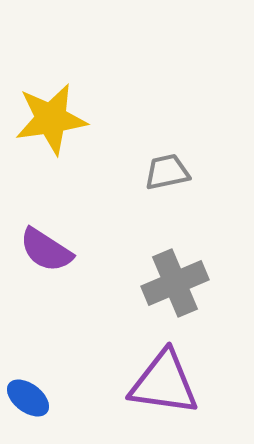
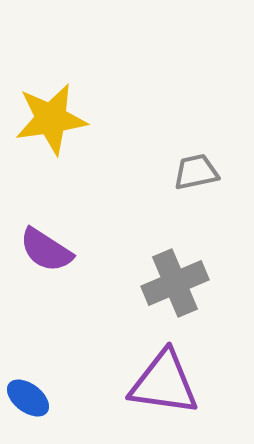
gray trapezoid: moved 29 px right
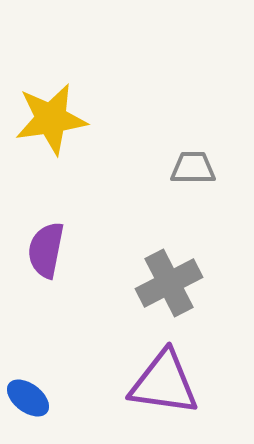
gray trapezoid: moved 3 px left, 4 px up; rotated 12 degrees clockwise
purple semicircle: rotated 68 degrees clockwise
gray cross: moved 6 px left; rotated 4 degrees counterclockwise
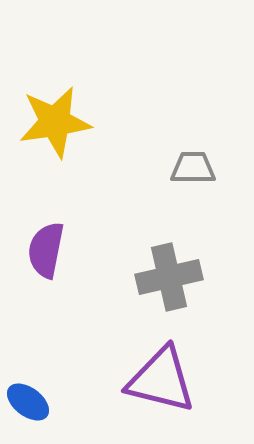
yellow star: moved 4 px right, 3 px down
gray cross: moved 6 px up; rotated 14 degrees clockwise
purple triangle: moved 3 px left, 3 px up; rotated 6 degrees clockwise
blue ellipse: moved 4 px down
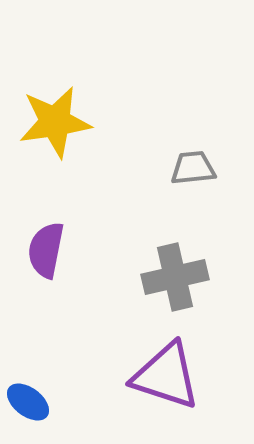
gray trapezoid: rotated 6 degrees counterclockwise
gray cross: moved 6 px right
purple triangle: moved 5 px right, 4 px up; rotated 4 degrees clockwise
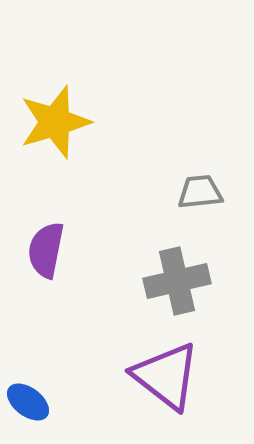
yellow star: rotated 8 degrees counterclockwise
gray trapezoid: moved 7 px right, 24 px down
gray cross: moved 2 px right, 4 px down
purple triangle: rotated 20 degrees clockwise
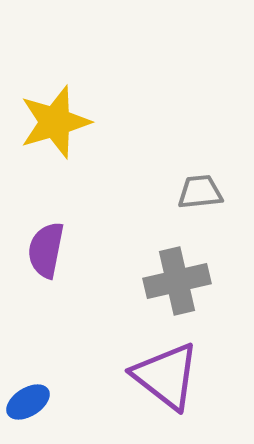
blue ellipse: rotated 69 degrees counterclockwise
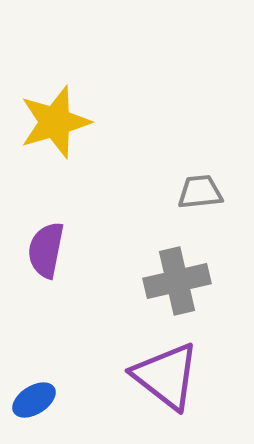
blue ellipse: moved 6 px right, 2 px up
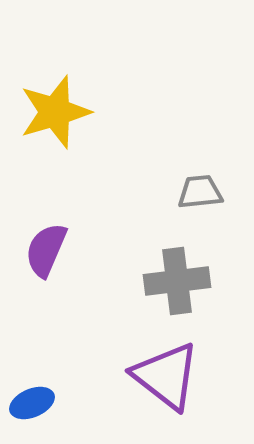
yellow star: moved 10 px up
purple semicircle: rotated 12 degrees clockwise
gray cross: rotated 6 degrees clockwise
blue ellipse: moved 2 px left, 3 px down; rotated 9 degrees clockwise
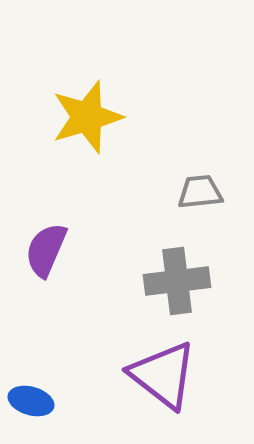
yellow star: moved 32 px right, 5 px down
purple triangle: moved 3 px left, 1 px up
blue ellipse: moved 1 px left, 2 px up; rotated 39 degrees clockwise
